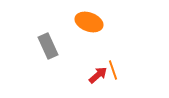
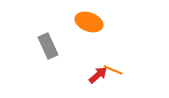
orange line: rotated 48 degrees counterclockwise
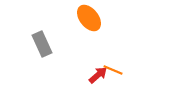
orange ellipse: moved 4 px up; rotated 32 degrees clockwise
gray rectangle: moved 6 px left, 2 px up
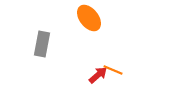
gray rectangle: rotated 35 degrees clockwise
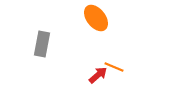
orange ellipse: moved 7 px right
orange line: moved 1 px right, 3 px up
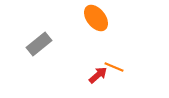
gray rectangle: moved 3 px left; rotated 40 degrees clockwise
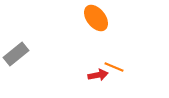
gray rectangle: moved 23 px left, 10 px down
red arrow: rotated 30 degrees clockwise
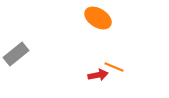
orange ellipse: moved 2 px right; rotated 20 degrees counterclockwise
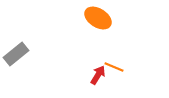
red arrow: rotated 48 degrees counterclockwise
